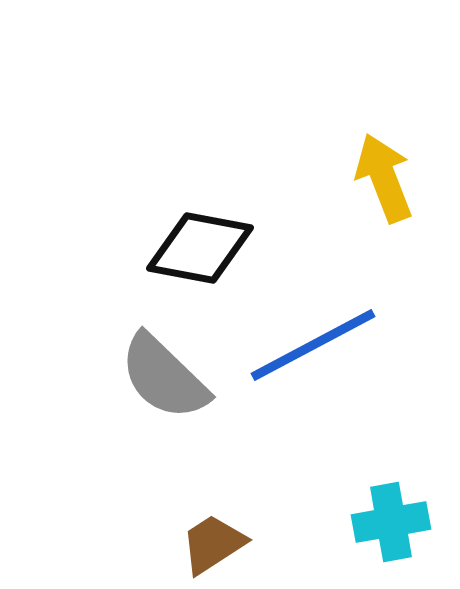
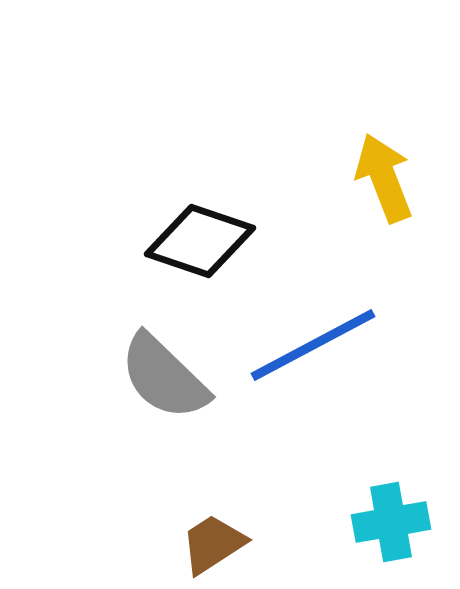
black diamond: moved 7 px up; rotated 8 degrees clockwise
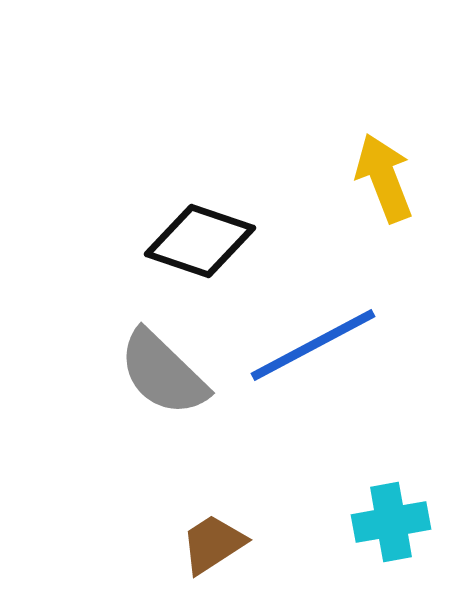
gray semicircle: moved 1 px left, 4 px up
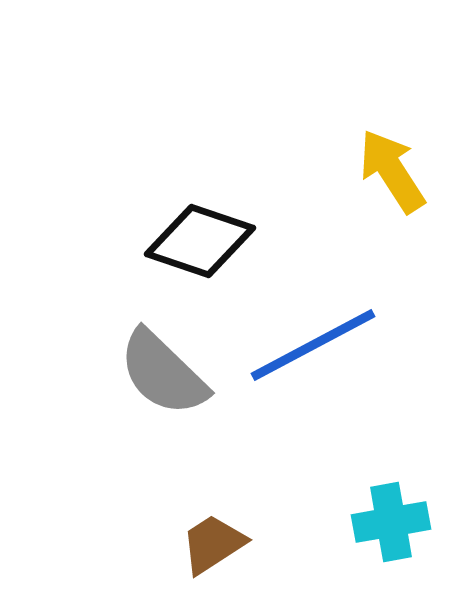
yellow arrow: moved 8 px right, 7 px up; rotated 12 degrees counterclockwise
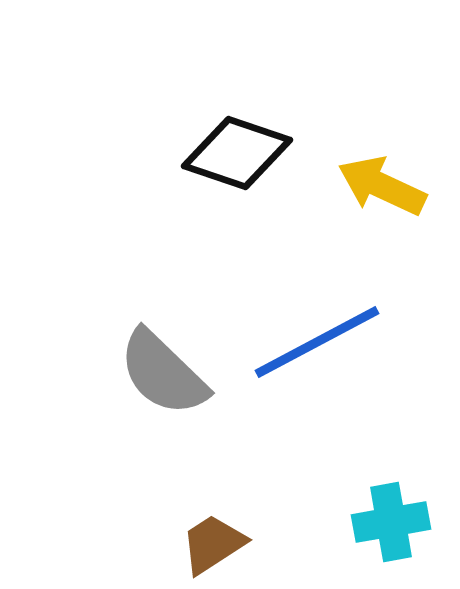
yellow arrow: moved 10 px left, 15 px down; rotated 32 degrees counterclockwise
black diamond: moved 37 px right, 88 px up
blue line: moved 4 px right, 3 px up
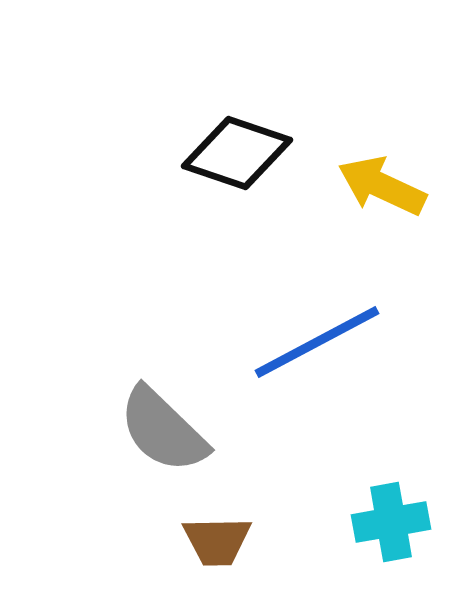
gray semicircle: moved 57 px down
brown trapezoid: moved 4 px right, 3 px up; rotated 148 degrees counterclockwise
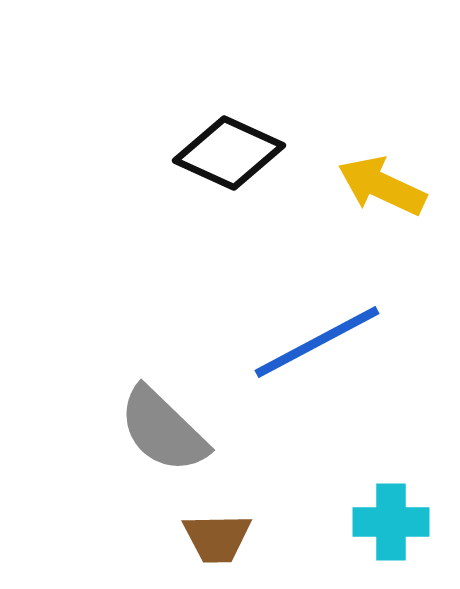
black diamond: moved 8 px left; rotated 6 degrees clockwise
cyan cross: rotated 10 degrees clockwise
brown trapezoid: moved 3 px up
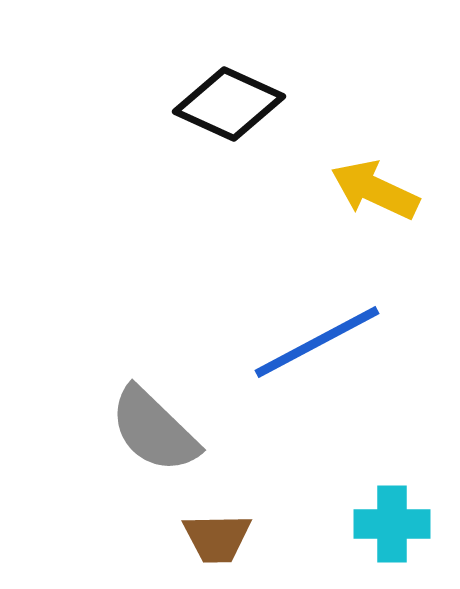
black diamond: moved 49 px up
yellow arrow: moved 7 px left, 4 px down
gray semicircle: moved 9 px left
cyan cross: moved 1 px right, 2 px down
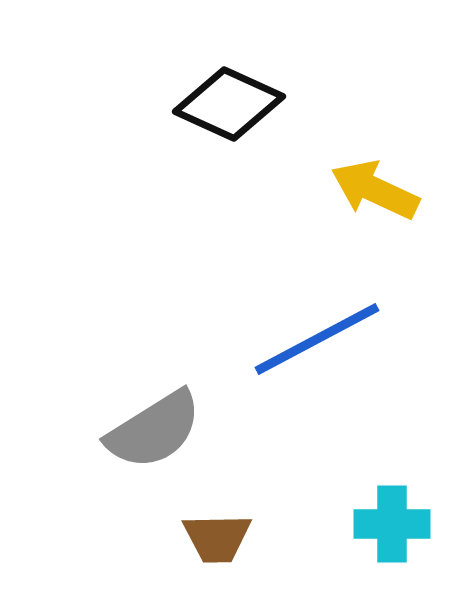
blue line: moved 3 px up
gray semicircle: rotated 76 degrees counterclockwise
